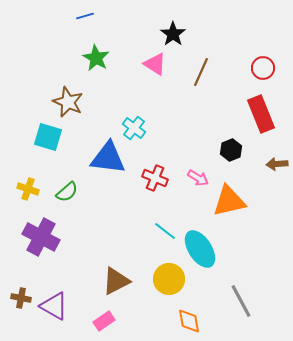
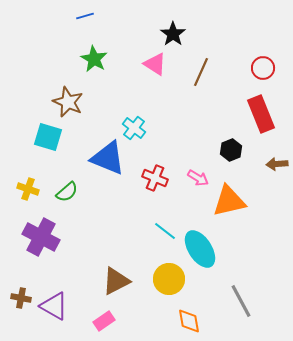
green star: moved 2 px left, 1 px down
blue triangle: rotated 15 degrees clockwise
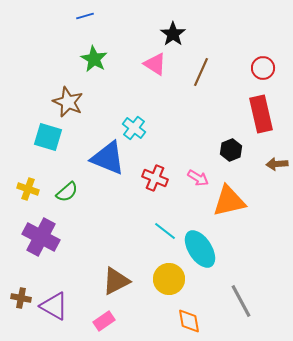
red rectangle: rotated 9 degrees clockwise
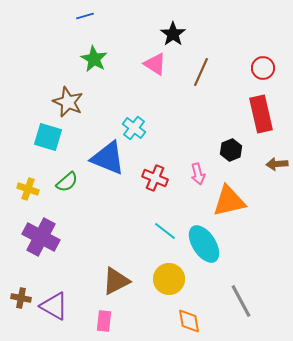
pink arrow: moved 4 px up; rotated 45 degrees clockwise
green semicircle: moved 10 px up
cyan ellipse: moved 4 px right, 5 px up
pink rectangle: rotated 50 degrees counterclockwise
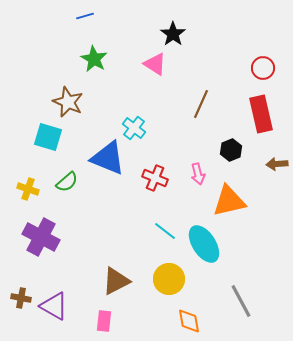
brown line: moved 32 px down
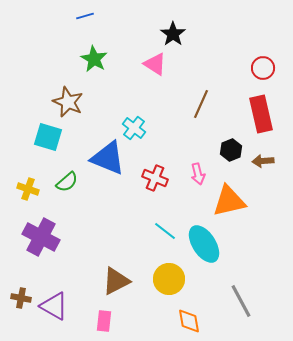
brown arrow: moved 14 px left, 3 px up
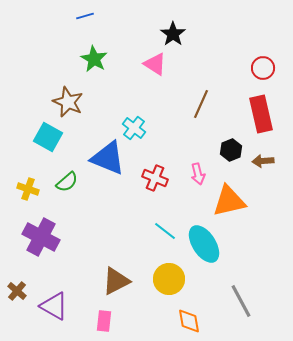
cyan square: rotated 12 degrees clockwise
brown cross: moved 4 px left, 7 px up; rotated 30 degrees clockwise
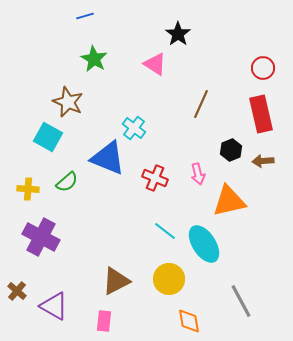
black star: moved 5 px right
yellow cross: rotated 15 degrees counterclockwise
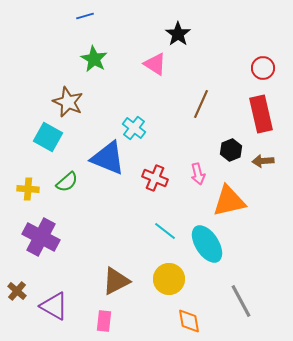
cyan ellipse: moved 3 px right
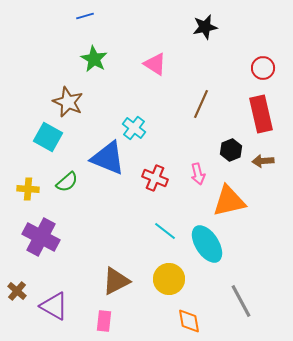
black star: moved 27 px right, 7 px up; rotated 25 degrees clockwise
